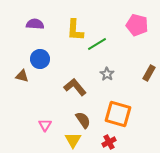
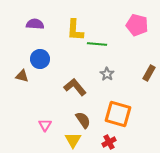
green line: rotated 36 degrees clockwise
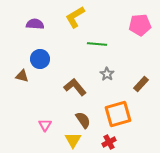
pink pentagon: moved 3 px right; rotated 20 degrees counterclockwise
yellow L-shape: moved 13 px up; rotated 55 degrees clockwise
brown rectangle: moved 8 px left, 11 px down; rotated 14 degrees clockwise
orange square: rotated 32 degrees counterclockwise
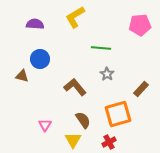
green line: moved 4 px right, 4 px down
brown rectangle: moved 5 px down
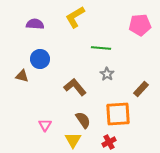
orange square: rotated 12 degrees clockwise
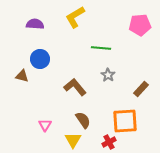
gray star: moved 1 px right, 1 px down
orange square: moved 7 px right, 7 px down
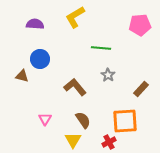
pink triangle: moved 6 px up
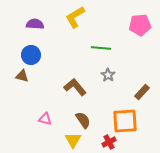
blue circle: moved 9 px left, 4 px up
brown rectangle: moved 1 px right, 3 px down
pink triangle: rotated 48 degrees counterclockwise
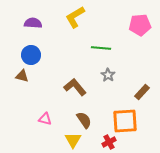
purple semicircle: moved 2 px left, 1 px up
brown semicircle: moved 1 px right
